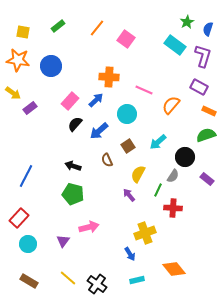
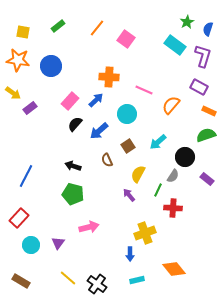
purple triangle at (63, 241): moved 5 px left, 2 px down
cyan circle at (28, 244): moved 3 px right, 1 px down
blue arrow at (130, 254): rotated 32 degrees clockwise
brown rectangle at (29, 281): moved 8 px left
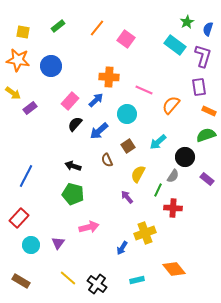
purple rectangle at (199, 87): rotated 54 degrees clockwise
purple arrow at (129, 195): moved 2 px left, 2 px down
blue arrow at (130, 254): moved 8 px left, 6 px up; rotated 32 degrees clockwise
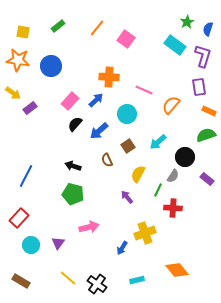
orange diamond at (174, 269): moved 3 px right, 1 px down
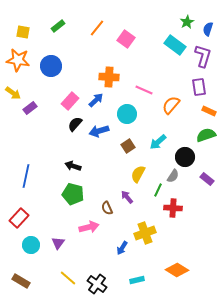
blue arrow at (99, 131): rotated 24 degrees clockwise
brown semicircle at (107, 160): moved 48 px down
blue line at (26, 176): rotated 15 degrees counterclockwise
orange diamond at (177, 270): rotated 20 degrees counterclockwise
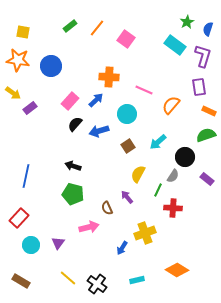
green rectangle at (58, 26): moved 12 px right
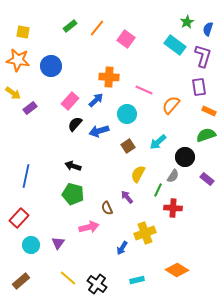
brown rectangle at (21, 281): rotated 72 degrees counterclockwise
